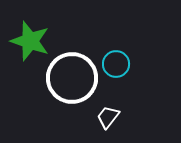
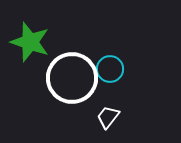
green star: moved 1 px down
cyan circle: moved 6 px left, 5 px down
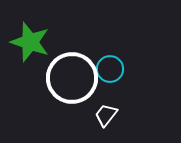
white trapezoid: moved 2 px left, 2 px up
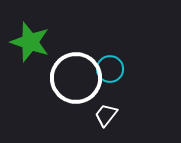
white circle: moved 4 px right
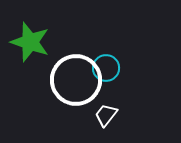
cyan circle: moved 4 px left, 1 px up
white circle: moved 2 px down
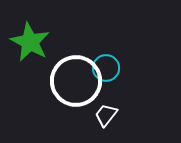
green star: rotated 9 degrees clockwise
white circle: moved 1 px down
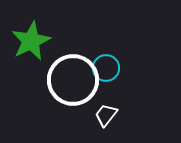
green star: moved 1 px right, 1 px up; rotated 18 degrees clockwise
white circle: moved 3 px left, 1 px up
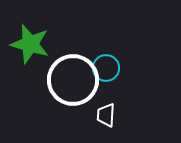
green star: moved 1 px left, 3 px down; rotated 30 degrees counterclockwise
white trapezoid: rotated 35 degrees counterclockwise
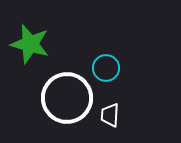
white circle: moved 6 px left, 18 px down
white trapezoid: moved 4 px right
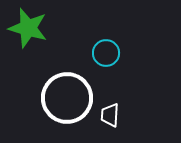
green star: moved 2 px left, 16 px up
cyan circle: moved 15 px up
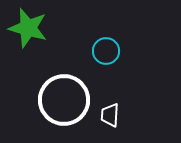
cyan circle: moved 2 px up
white circle: moved 3 px left, 2 px down
